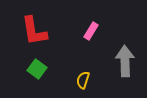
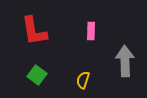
pink rectangle: rotated 30 degrees counterclockwise
green square: moved 6 px down
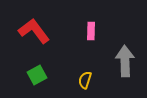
red L-shape: rotated 152 degrees clockwise
green square: rotated 24 degrees clockwise
yellow semicircle: moved 2 px right
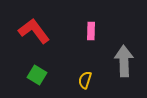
gray arrow: moved 1 px left
green square: rotated 30 degrees counterclockwise
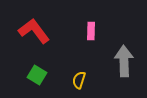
yellow semicircle: moved 6 px left
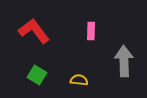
yellow semicircle: rotated 78 degrees clockwise
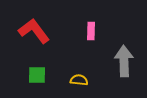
green square: rotated 30 degrees counterclockwise
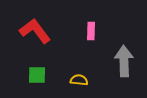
red L-shape: moved 1 px right
